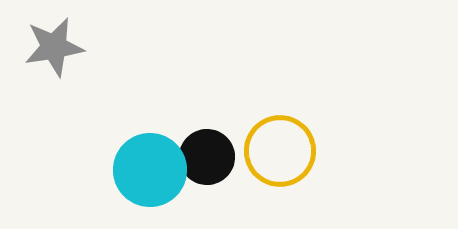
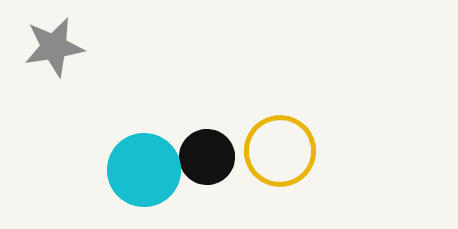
cyan circle: moved 6 px left
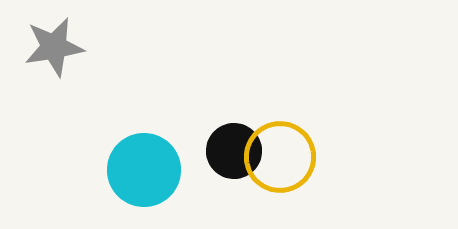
yellow circle: moved 6 px down
black circle: moved 27 px right, 6 px up
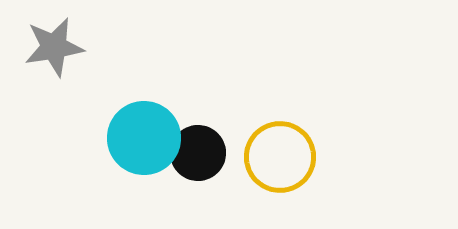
black circle: moved 36 px left, 2 px down
cyan circle: moved 32 px up
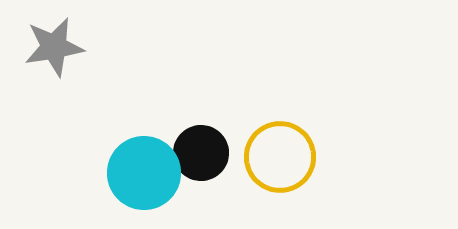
cyan circle: moved 35 px down
black circle: moved 3 px right
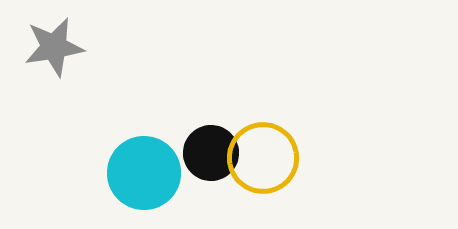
black circle: moved 10 px right
yellow circle: moved 17 px left, 1 px down
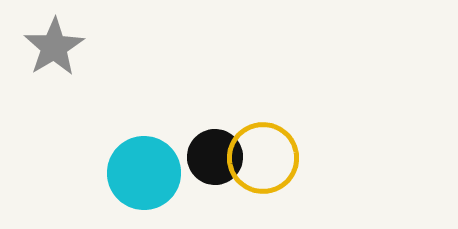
gray star: rotated 22 degrees counterclockwise
black circle: moved 4 px right, 4 px down
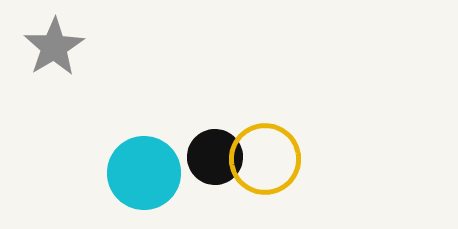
yellow circle: moved 2 px right, 1 px down
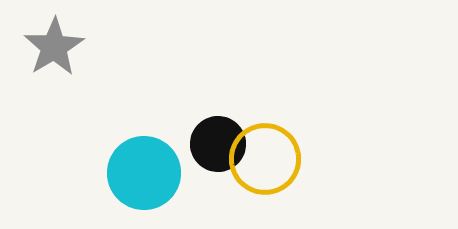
black circle: moved 3 px right, 13 px up
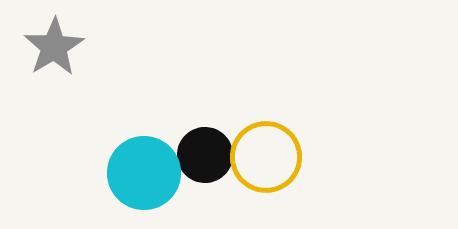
black circle: moved 13 px left, 11 px down
yellow circle: moved 1 px right, 2 px up
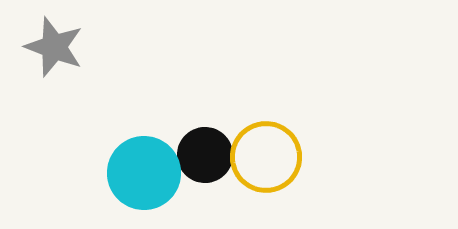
gray star: rotated 20 degrees counterclockwise
